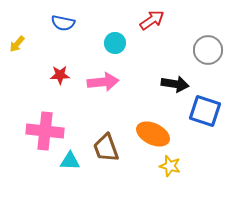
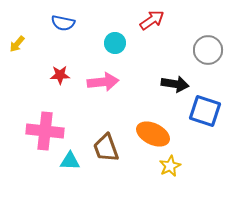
yellow star: rotated 30 degrees clockwise
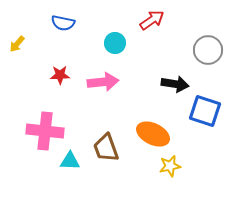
yellow star: rotated 15 degrees clockwise
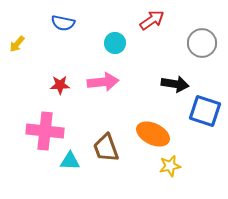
gray circle: moved 6 px left, 7 px up
red star: moved 10 px down
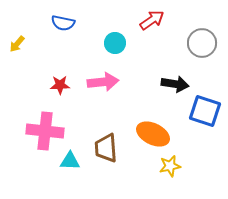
brown trapezoid: rotated 16 degrees clockwise
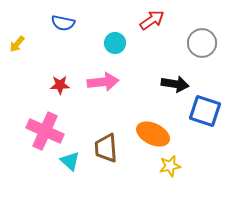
pink cross: rotated 18 degrees clockwise
cyan triangle: rotated 40 degrees clockwise
